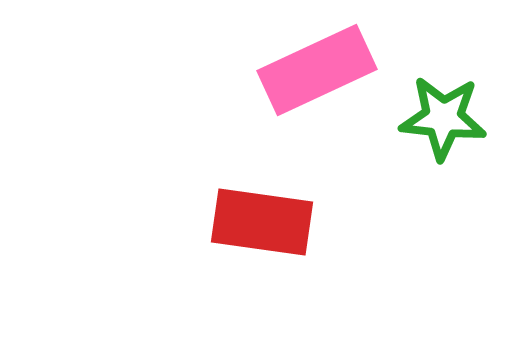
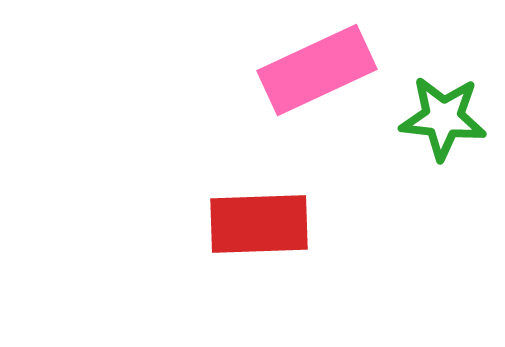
red rectangle: moved 3 px left, 2 px down; rotated 10 degrees counterclockwise
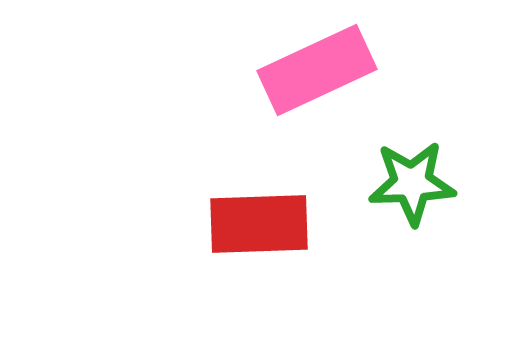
green star: moved 31 px left, 65 px down; rotated 8 degrees counterclockwise
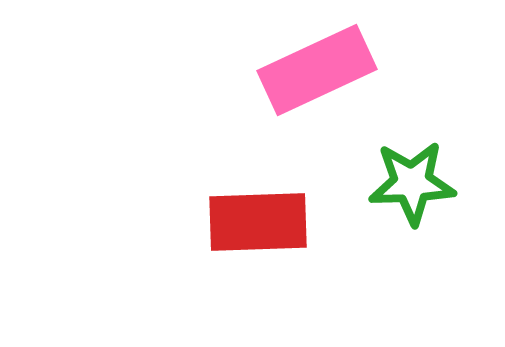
red rectangle: moved 1 px left, 2 px up
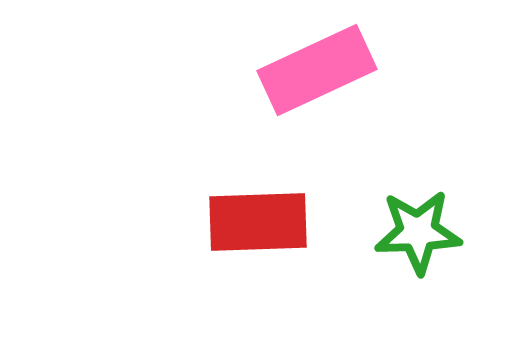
green star: moved 6 px right, 49 px down
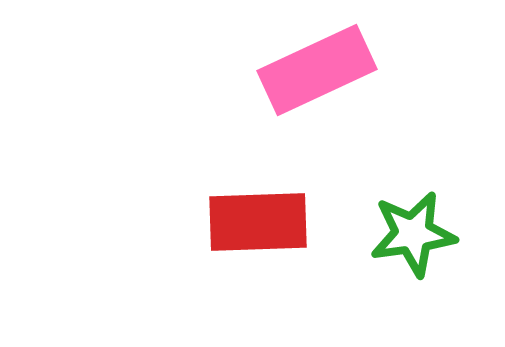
green star: moved 5 px left, 2 px down; rotated 6 degrees counterclockwise
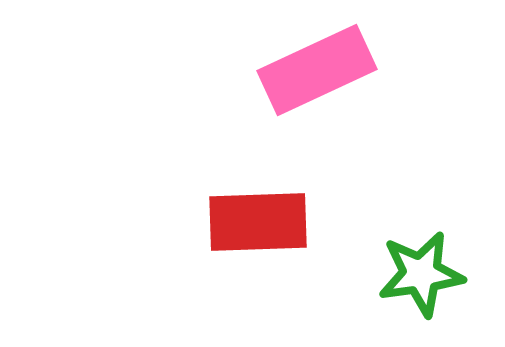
green star: moved 8 px right, 40 px down
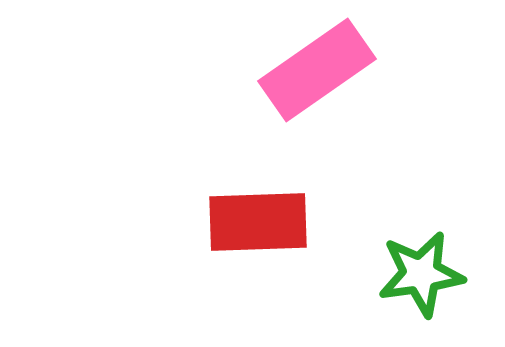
pink rectangle: rotated 10 degrees counterclockwise
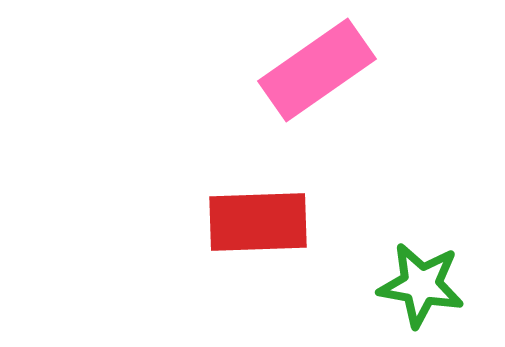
green star: moved 11 px down; rotated 18 degrees clockwise
